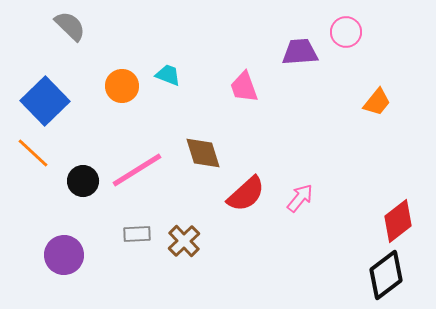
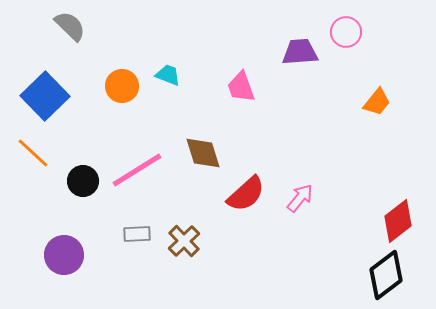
pink trapezoid: moved 3 px left
blue square: moved 5 px up
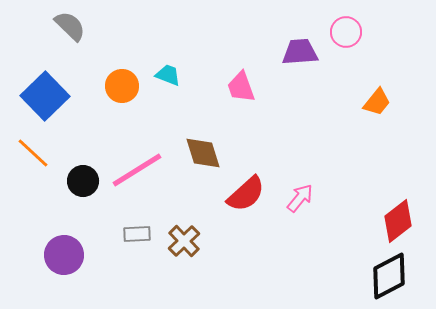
black diamond: moved 3 px right, 1 px down; rotated 9 degrees clockwise
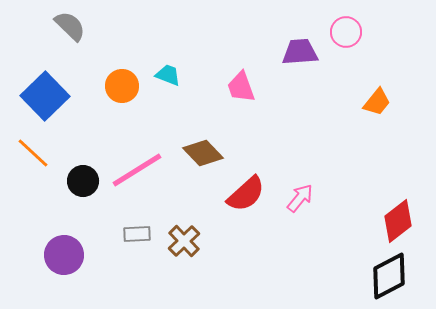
brown diamond: rotated 27 degrees counterclockwise
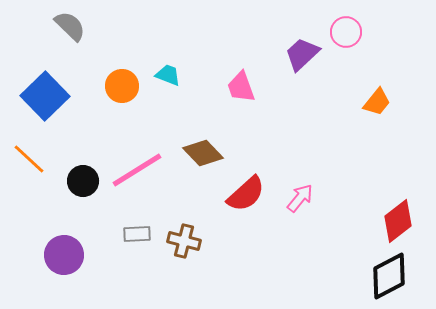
purple trapezoid: moved 2 px right, 2 px down; rotated 39 degrees counterclockwise
orange line: moved 4 px left, 6 px down
brown cross: rotated 32 degrees counterclockwise
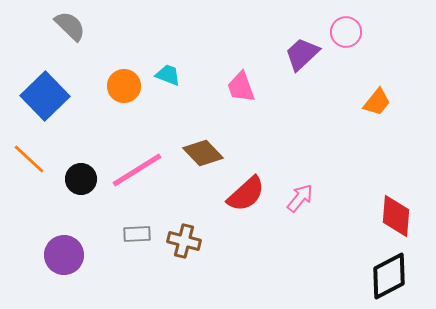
orange circle: moved 2 px right
black circle: moved 2 px left, 2 px up
red diamond: moved 2 px left, 5 px up; rotated 48 degrees counterclockwise
